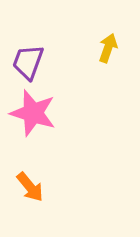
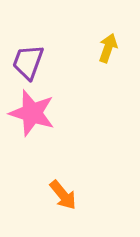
pink star: moved 1 px left
orange arrow: moved 33 px right, 8 px down
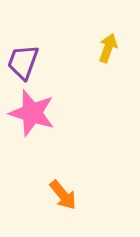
purple trapezoid: moved 5 px left
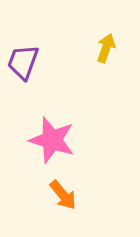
yellow arrow: moved 2 px left
pink star: moved 20 px right, 27 px down
